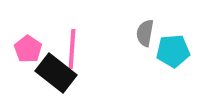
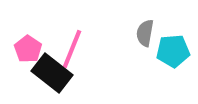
pink line: rotated 18 degrees clockwise
black rectangle: moved 4 px left
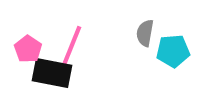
pink line: moved 4 px up
black rectangle: rotated 27 degrees counterclockwise
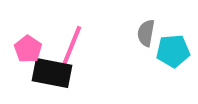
gray semicircle: moved 1 px right
